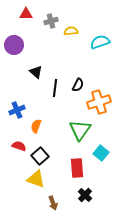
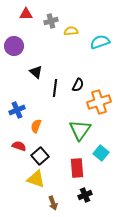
purple circle: moved 1 px down
black cross: rotated 24 degrees clockwise
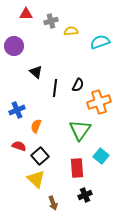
cyan square: moved 3 px down
yellow triangle: rotated 24 degrees clockwise
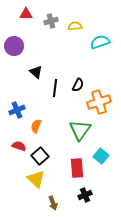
yellow semicircle: moved 4 px right, 5 px up
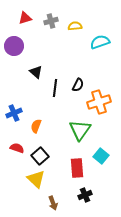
red triangle: moved 1 px left, 4 px down; rotated 16 degrees counterclockwise
blue cross: moved 3 px left, 3 px down
red semicircle: moved 2 px left, 2 px down
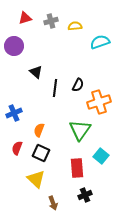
orange semicircle: moved 3 px right, 4 px down
red semicircle: rotated 88 degrees counterclockwise
black square: moved 1 px right, 3 px up; rotated 24 degrees counterclockwise
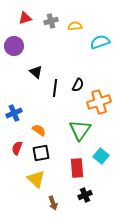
orange semicircle: rotated 104 degrees clockwise
black square: rotated 36 degrees counterclockwise
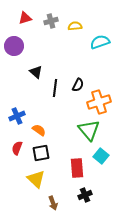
blue cross: moved 3 px right, 3 px down
green triangle: moved 9 px right; rotated 15 degrees counterclockwise
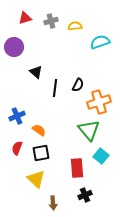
purple circle: moved 1 px down
brown arrow: rotated 16 degrees clockwise
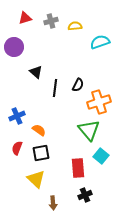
red rectangle: moved 1 px right
